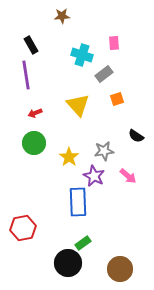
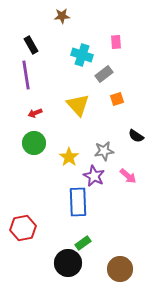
pink rectangle: moved 2 px right, 1 px up
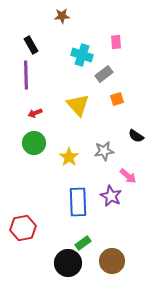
purple line: rotated 8 degrees clockwise
purple star: moved 17 px right, 20 px down
brown circle: moved 8 px left, 8 px up
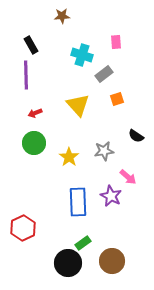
pink arrow: moved 1 px down
red hexagon: rotated 15 degrees counterclockwise
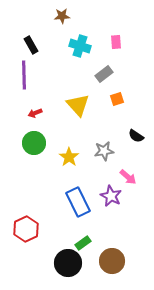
cyan cross: moved 2 px left, 9 px up
purple line: moved 2 px left
blue rectangle: rotated 24 degrees counterclockwise
red hexagon: moved 3 px right, 1 px down
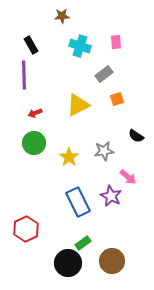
yellow triangle: rotated 45 degrees clockwise
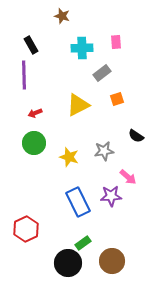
brown star: rotated 21 degrees clockwise
cyan cross: moved 2 px right, 2 px down; rotated 20 degrees counterclockwise
gray rectangle: moved 2 px left, 1 px up
yellow star: rotated 18 degrees counterclockwise
purple star: rotated 30 degrees counterclockwise
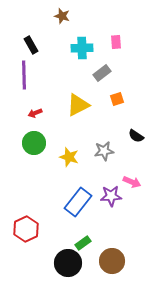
pink arrow: moved 4 px right, 5 px down; rotated 18 degrees counterclockwise
blue rectangle: rotated 64 degrees clockwise
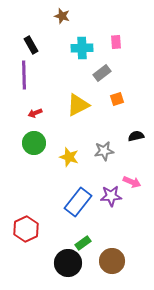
black semicircle: rotated 133 degrees clockwise
